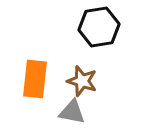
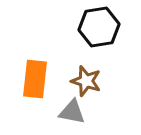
brown star: moved 4 px right
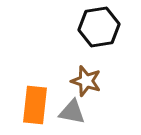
orange rectangle: moved 26 px down
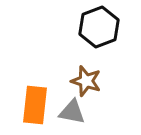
black hexagon: rotated 12 degrees counterclockwise
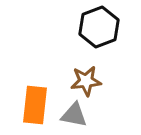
brown star: rotated 24 degrees counterclockwise
gray triangle: moved 2 px right, 3 px down
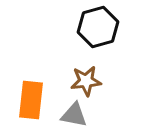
black hexagon: moved 1 px left; rotated 6 degrees clockwise
orange rectangle: moved 4 px left, 5 px up
